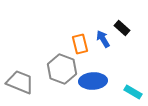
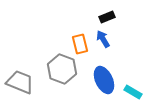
black rectangle: moved 15 px left, 11 px up; rotated 63 degrees counterclockwise
blue ellipse: moved 11 px right, 1 px up; rotated 68 degrees clockwise
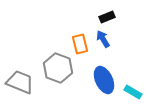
gray hexagon: moved 4 px left, 1 px up
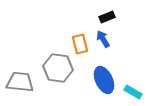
gray hexagon: rotated 12 degrees counterclockwise
gray trapezoid: rotated 16 degrees counterclockwise
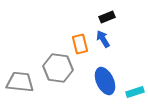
blue ellipse: moved 1 px right, 1 px down
cyan rectangle: moved 2 px right; rotated 48 degrees counterclockwise
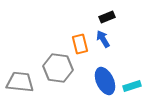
cyan rectangle: moved 3 px left, 6 px up
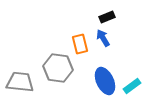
blue arrow: moved 1 px up
cyan rectangle: rotated 18 degrees counterclockwise
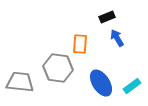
blue arrow: moved 14 px right
orange rectangle: rotated 18 degrees clockwise
blue ellipse: moved 4 px left, 2 px down; rotated 8 degrees counterclockwise
